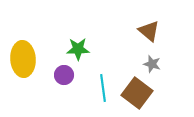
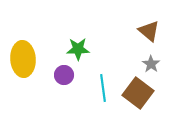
gray star: moved 1 px left; rotated 18 degrees clockwise
brown square: moved 1 px right
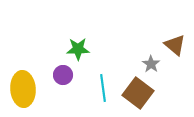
brown triangle: moved 26 px right, 14 px down
yellow ellipse: moved 30 px down
purple circle: moved 1 px left
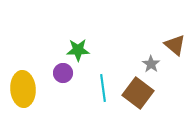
green star: moved 1 px down
purple circle: moved 2 px up
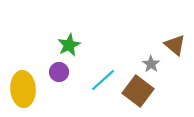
green star: moved 9 px left, 5 px up; rotated 25 degrees counterclockwise
purple circle: moved 4 px left, 1 px up
cyan line: moved 8 px up; rotated 56 degrees clockwise
brown square: moved 2 px up
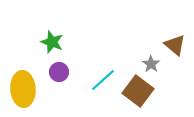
green star: moved 17 px left, 3 px up; rotated 25 degrees counterclockwise
